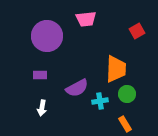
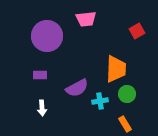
white arrow: rotated 14 degrees counterclockwise
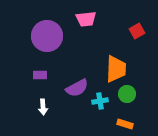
white arrow: moved 1 px right, 1 px up
orange rectangle: rotated 42 degrees counterclockwise
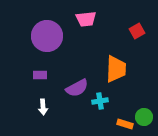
green circle: moved 17 px right, 23 px down
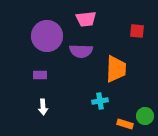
red square: rotated 35 degrees clockwise
purple semicircle: moved 4 px right, 37 px up; rotated 30 degrees clockwise
green circle: moved 1 px right, 1 px up
